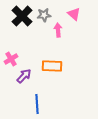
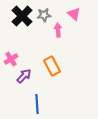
orange rectangle: rotated 60 degrees clockwise
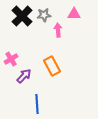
pink triangle: rotated 40 degrees counterclockwise
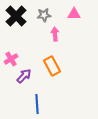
black cross: moved 6 px left
pink arrow: moved 3 px left, 4 px down
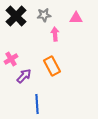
pink triangle: moved 2 px right, 4 px down
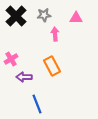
purple arrow: moved 1 px down; rotated 133 degrees counterclockwise
blue line: rotated 18 degrees counterclockwise
